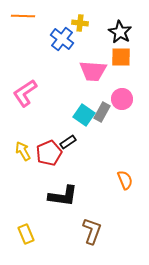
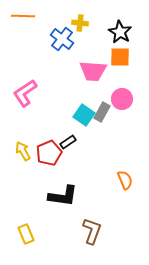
orange square: moved 1 px left
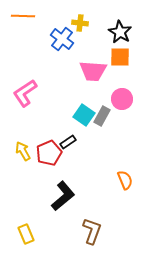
gray rectangle: moved 4 px down
black L-shape: rotated 48 degrees counterclockwise
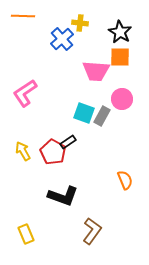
blue cross: rotated 10 degrees clockwise
pink trapezoid: moved 3 px right
cyan square: moved 2 px up; rotated 15 degrees counterclockwise
red pentagon: moved 4 px right, 1 px up; rotated 20 degrees counterclockwise
black L-shape: rotated 60 degrees clockwise
brown L-shape: rotated 16 degrees clockwise
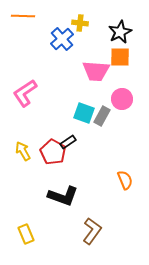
black star: rotated 15 degrees clockwise
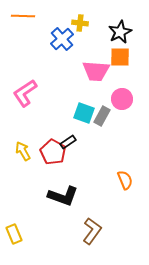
yellow rectangle: moved 12 px left
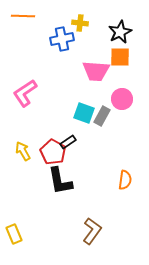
blue cross: rotated 30 degrees clockwise
orange semicircle: rotated 30 degrees clockwise
black L-shape: moved 3 px left, 15 px up; rotated 60 degrees clockwise
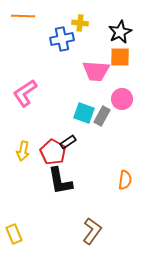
yellow arrow: rotated 138 degrees counterclockwise
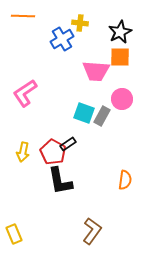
blue cross: rotated 20 degrees counterclockwise
black rectangle: moved 2 px down
yellow arrow: moved 1 px down
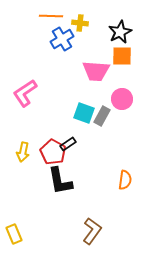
orange line: moved 28 px right
orange square: moved 2 px right, 1 px up
